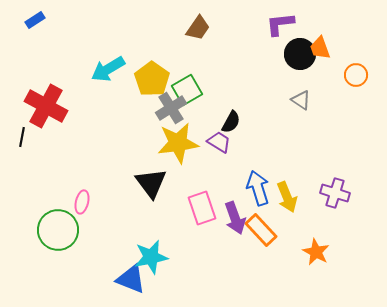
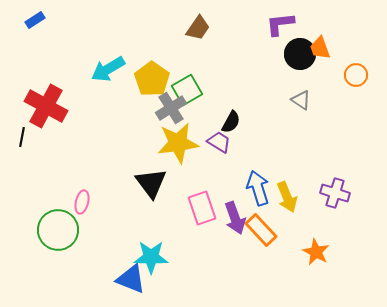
cyan star: rotated 12 degrees clockwise
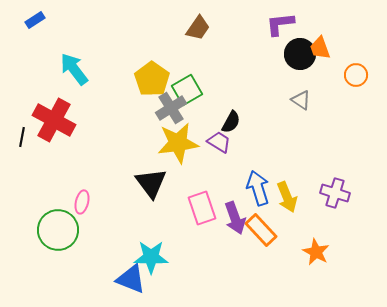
cyan arrow: moved 34 px left; rotated 84 degrees clockwise
red cross: moved 8 px right, 14 px down
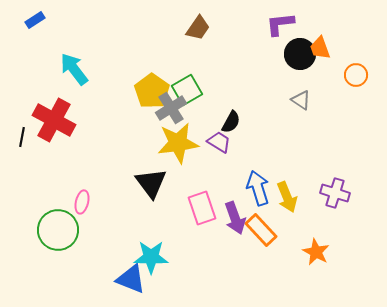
yellow pentagon: moved 12 px down
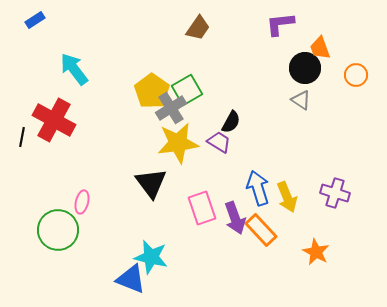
black circle: moved 5 px right, 14 px down
cyan star: rotated 12 degrees clockwise
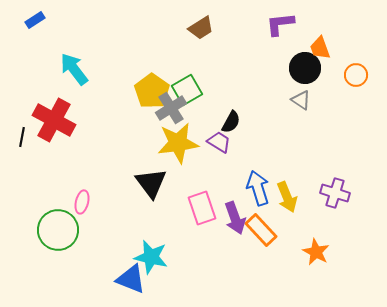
brown trapezoid: moved 3 px right; rotated 24 degrees clockwise
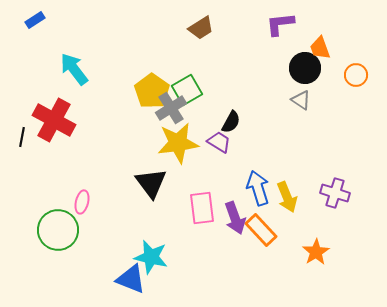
pink rectangle: rotated 12 degrees clockwise
orange star: rotated 12 degrees clockwise
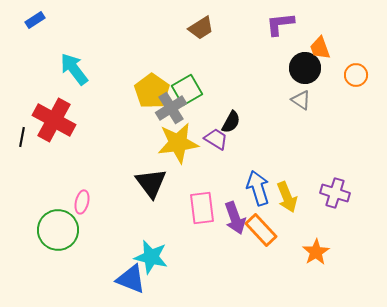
purple trapezoid: moved 3 px left, 3 px up
